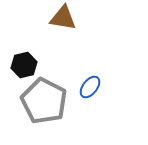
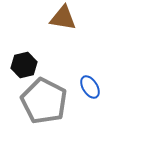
blue ellipse: rotated 70 degrees counterclockwise
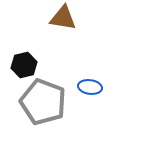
blue ellipse: rotated 50 degrees counterclockwise
gray pentagon: moved 1 px left, 1 px down; rotated 6 degrees counterclockwise
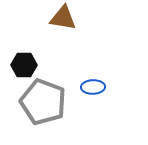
black hexagon: rotated 15 degrees clockwise
blue ellipse: moved 3 px right; rotated 10 degrees counterclockwise
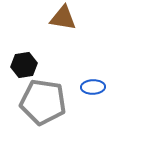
black hexagon: rotated 10 degrees counterclockwise
gray pentagon: rotated 12 degrees counterclockwise
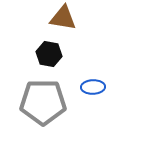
black hexagon: moved 25 px right, 11 px up; rotated 20 degrees clockwise
gray pentagon: rotated 9 degrees counterclockwise
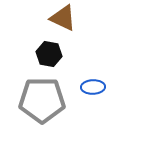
brown triangle: rotated 16 degrees clockwise
gray pentagon: moved 1 px left, 2 px up
